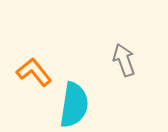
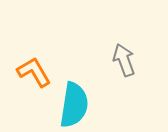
orange L-shape: rotated 9 degrees clockwise
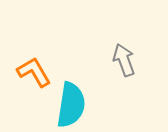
cyan semicircle: moved 3 px left
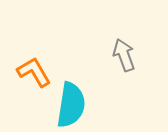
gray arrow: moved 5 px up
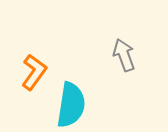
orange L-shape: rotated 66 degrees clockwise
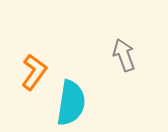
cyan semicircle: moved 2 px up
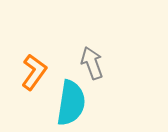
gray arrow: moved 32 px left, 8 px down
